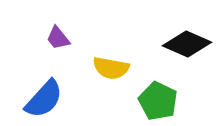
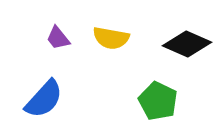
yellow semicircle: moved 30 px up
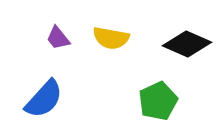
green pentagon: rotated 21 degrees clockwise
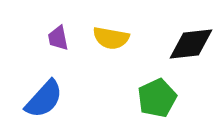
purple trapezoid: rotated 28 degrees clockwise
black diamond: moved 4 px right; rotated 30 degrees counterclockwise
green pentagon: moved 1 px left, 3 px up
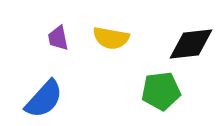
green pentagon: moved 4 px right, 7 px up; rotated 18 degrees clockwise
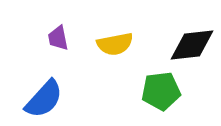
yellow semicircle: moved 4 px right, 6 px down; rotated 21 degrees counterclockwise
black diamond: moved 1 px right, 1 px down
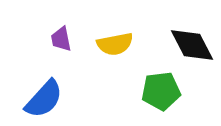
purple trapezoid: moved 3 px right, 1 px down
black diamond: rotated 69 degrees clockwise
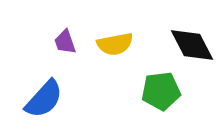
purple trapezoid: moved 4 px right, 3 px down; rotated 8 degrees counterclockwise
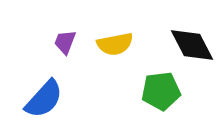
purple trapezoid: rotated 40 degrees clockwise
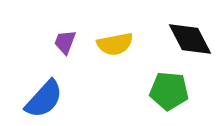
black diamond: moved 2 px left, 6 px up
green pentagon: moved 8 px right; rotated 12 degrees clockwise
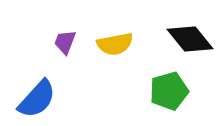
black diamond: rotated 12 degrees counterclockwise
green pentagon: rotated 21 degrees counterclockwise
blue semicircle: moved 7 px left
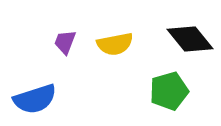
blue semicircle: moved 2 px left; rotated 30 degrees clockwise
